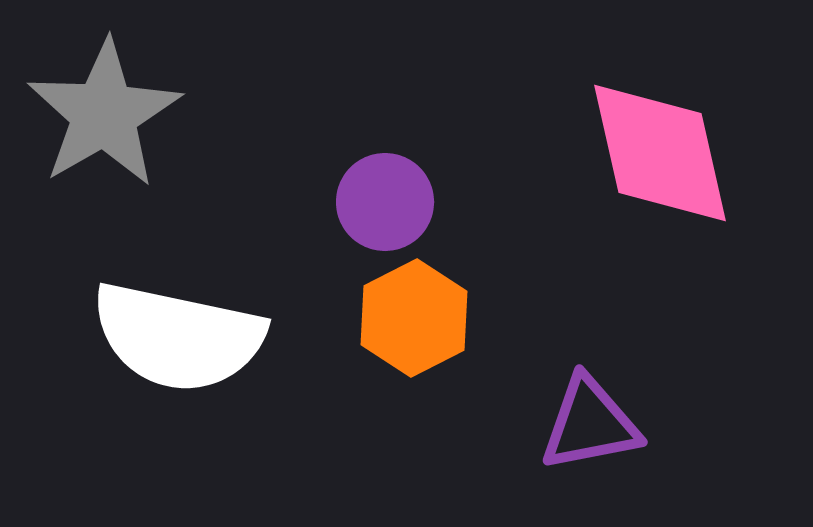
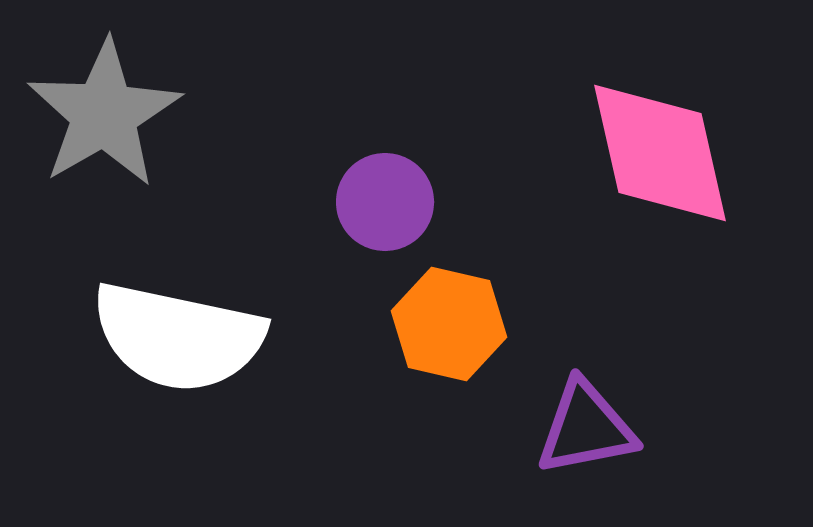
orange hexagon: moved 35 px right, 6 px down; rotated 20 degrees counterclockwise
purple triangle: moved 4 px left, 4 px down
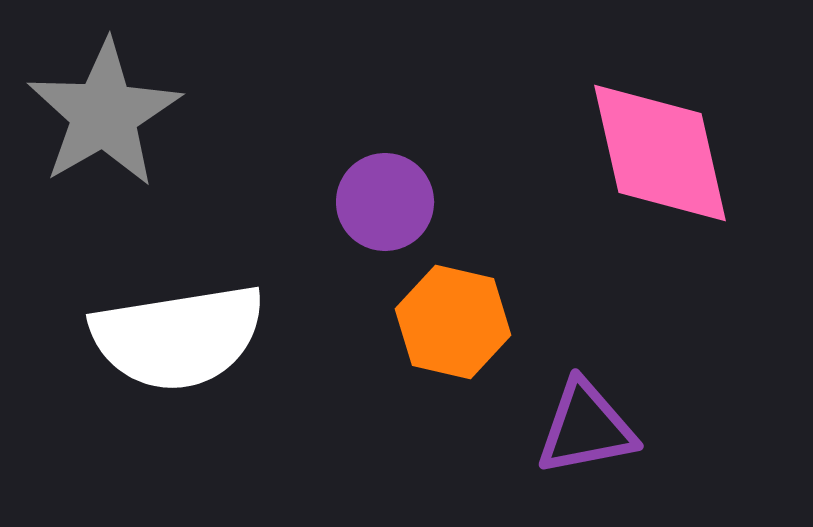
orange hexagon: moved 4 px right, 2 px up
white semicircle: rotated 21 degrees counterclockwise
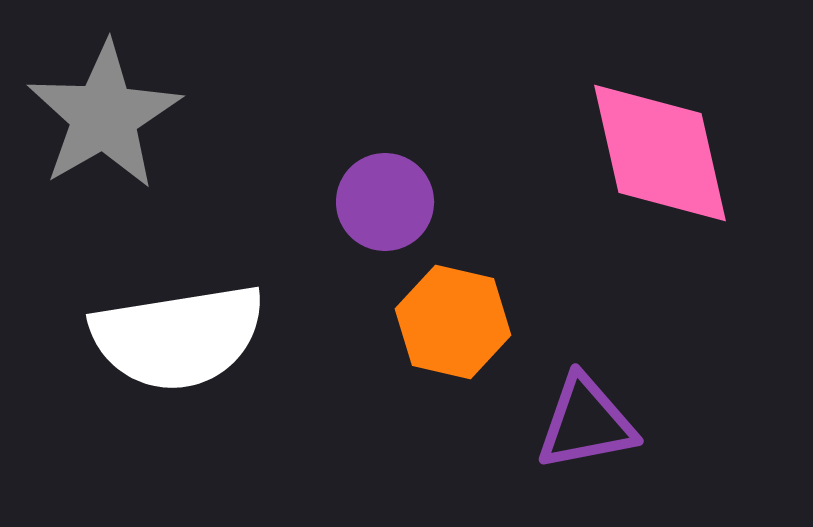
gray star: moved 2 px down
purple triangle: moved 5 px up
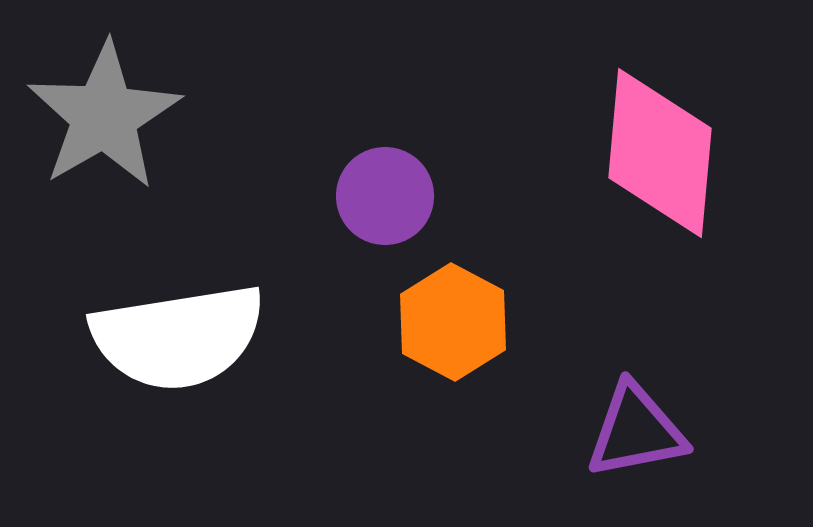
pink diamond: rotated 18 degrees clockwise
purple circle: moved 6 px up
orange hexagon: rotated 15 degrees clockwise
purple triangle: moved 50 px right, 8 px down
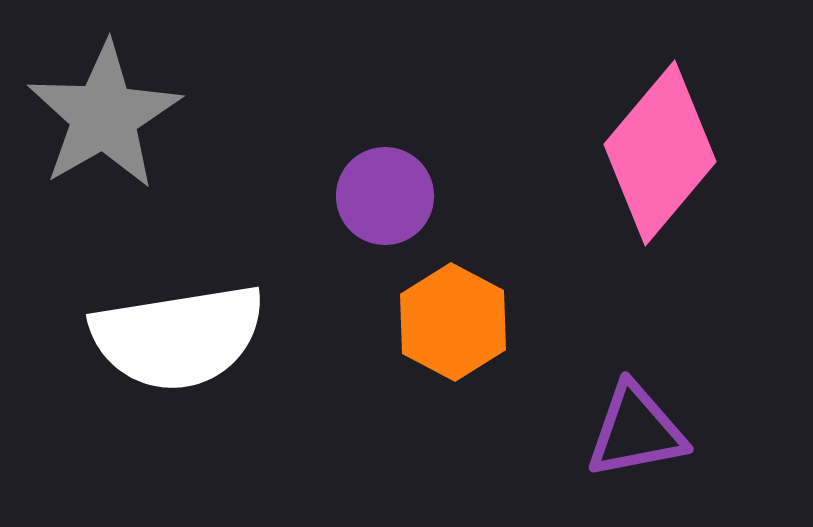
pink diamond: rotated 35 degrees clockwise
